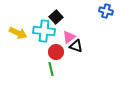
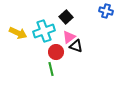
black square: moved 10 px right
cyan cross: rotated 25 degrees counterclockwise
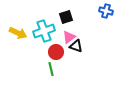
black square: rotated 24 degrees clockwise
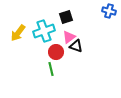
blue cross: moved 3 px right
yellow arrow: rotated 102 degrees clockwise
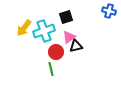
yellow arrow: moved 6 px right, 5 px up
black triangle: rotated 32 degrees counterclockwise
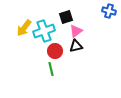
pink triangle: moved 7 px right, 6 px up
red circle: moved 1 px left, 1 px up
